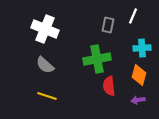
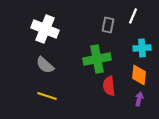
orange diamond: rotated 10 degrees counterclockwise
purple arrow: moved 1 px right, 1 px up; rotated 112 degrees clockwise
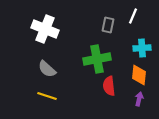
gray semicircle: moved 2 px right, 4 px down
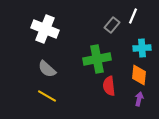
gray rectangle: moved 4 px right; rotated 28 degrees clockwise
yellow line: rotated 12 degrees clockwise
